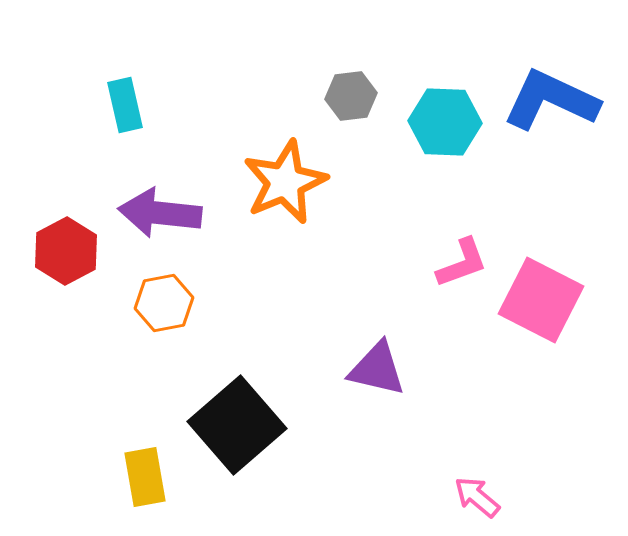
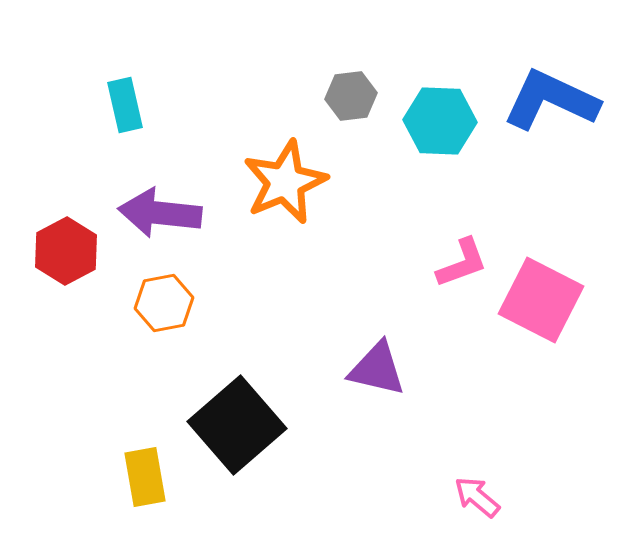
cyan hexagon: moved 5 px left, 1 px up
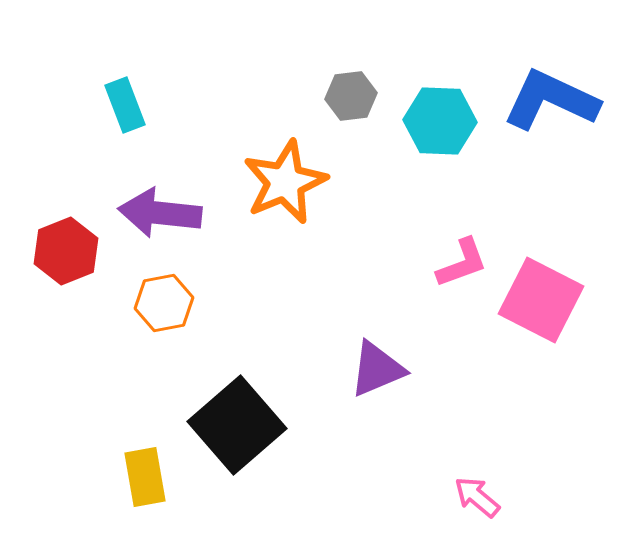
cyan rectangle: rotated 8 degrees counterclockwise
red hexagon: rotated 6 degrees clockwise
purple triangle: rotated 36 degrees counterclockwise
